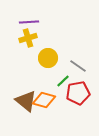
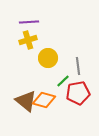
yellow cross: moved 2 px down
gray line: rotated 48 degrees clockwise
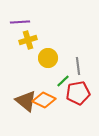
purple line: moved 9 px left
orange diamond: rotated 10 degrees clockwise
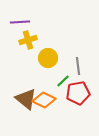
brown triangle: moved 2 px up
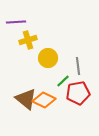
purple line: moved 4 px left
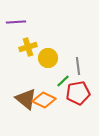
yellow cross: moved 7 px down
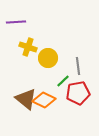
yellow cross: rotated 36 degrees clockwise
